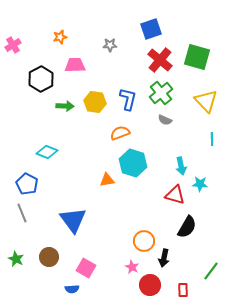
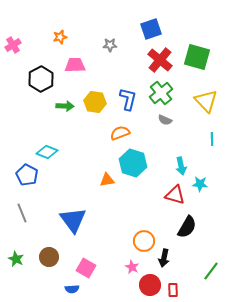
blue pentagon: moved 9 px up
red rectangle: moved 10 px left
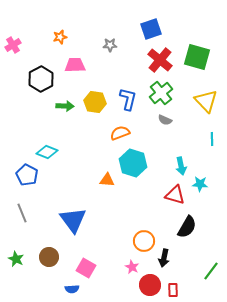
orange triangle: rotated 14 degrees clockwise
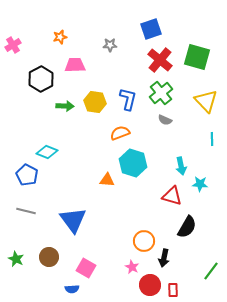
red triangle: moved 3 px left, 1 px down
gray line: moved 4 px right, 2 px up; rotated 54 degrees counterclockwise
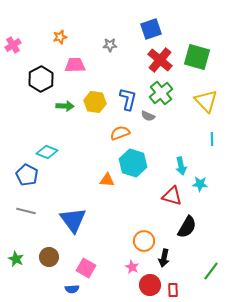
gray semicircle: moved 17 px left, 4 px up
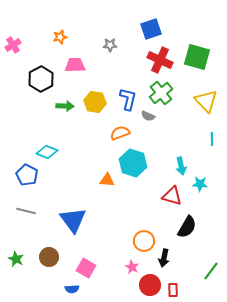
red cross: rotated 15 degrees counterclockwise
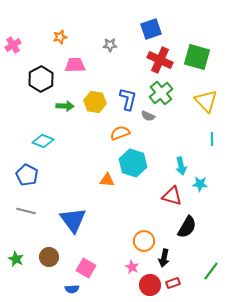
cyan diamond: moved 4 px left, 11 px up
red rectangle: moved 7 px up; rotated 72 degrees clockwise
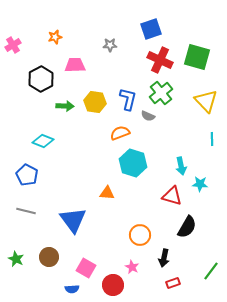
orange star: moved 5 px left
orange triangle: moved 13 px down
orange circle: moved 4 px left, 6 px up
red circle: moved 37 px left
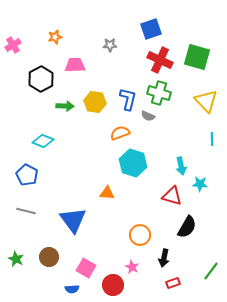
green cross: moved 2 px left; rotated 35 degrees counterclockwise
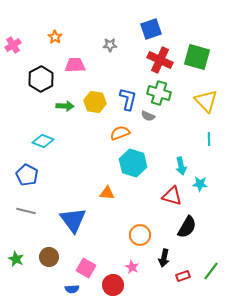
orange star: rotated 24 degrees counterclockwise
cyan line: moved 3 px left
red rectangle: moved 10 px right, 7 px up
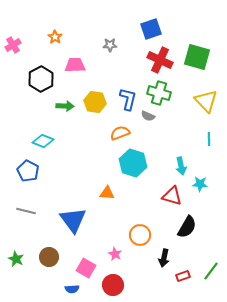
blue pentagon: moved 1 px right, 4 px up
pink star: moved 17 px left, 13 px up
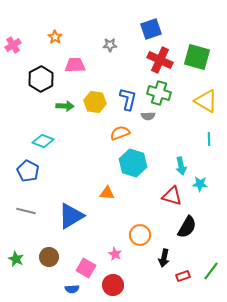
yellow triangle: rotated 15 degrees counterclockwise
gray semicircle: rotated 24 degrees counterclockwise
blue triangle: moved 2 px left, 4 px up; rotated 36 degrees clockwise
